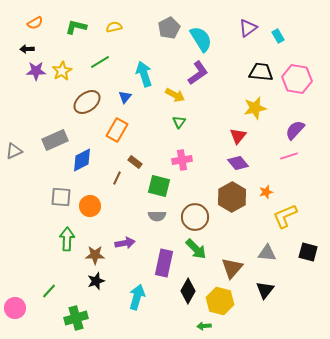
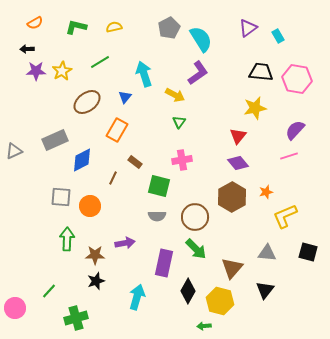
brown line at (117, 178): moved 4 px left
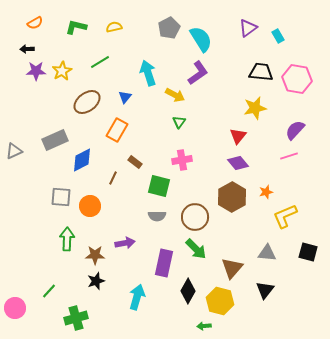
cyan arrow at (144, 74): moved 4 px right, 1 px up
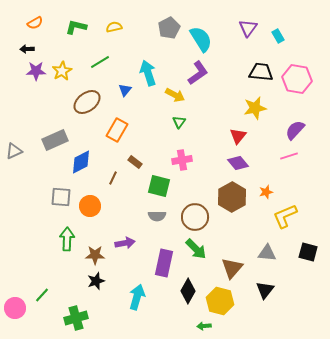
purple triangle at (248, 28): rotated 18 degrees counterclockwise
blue triangle at (125, 97): moved 7 px up
blue diamond at (82, 160): moved 1 px left, 2 px down
green line at (49, 291): moved 7 px left, 4 px down
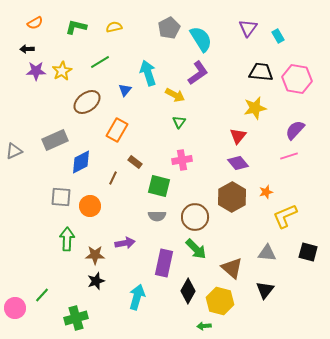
brown triangle at (232, 268): rotated 30 degrees counterclockwise
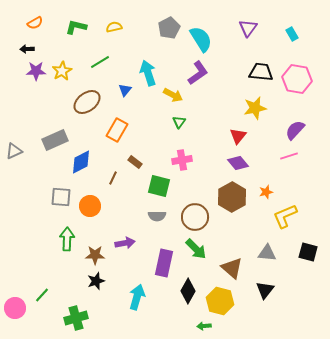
cyan rectangle at (278, 36): moved 14 px right, 2 px up
yellow arrow at (175, 95): moved 2 px left
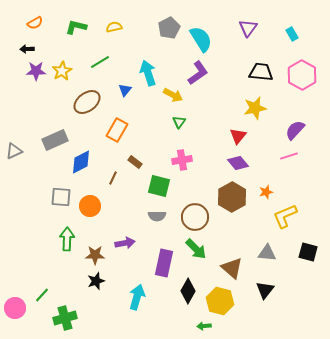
pink hexagon at (297, 79): moved 5 px right, 4 px up; rotated 20 degrees clockwise
green cross at (76, 318): moved 11 px left
